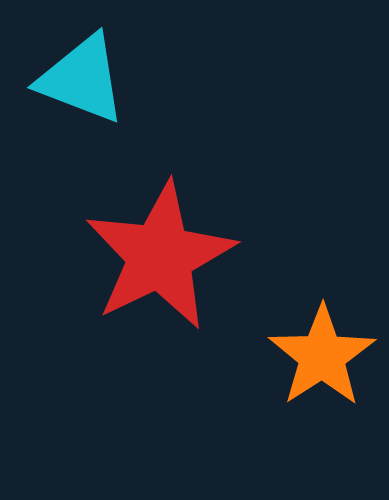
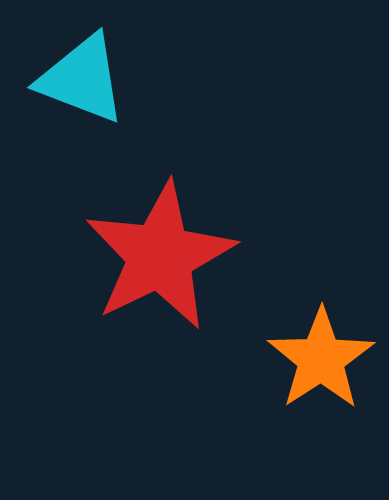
orange star: moved 1 px left, 3 px down
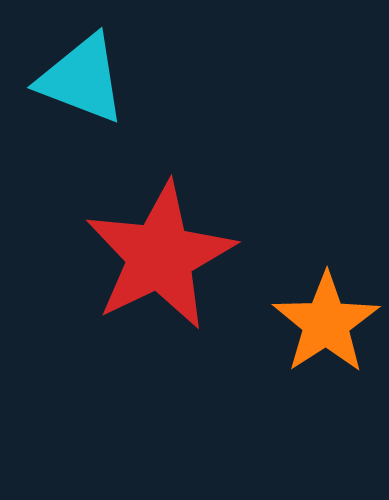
orange star: moved 5 px right, 36 px up
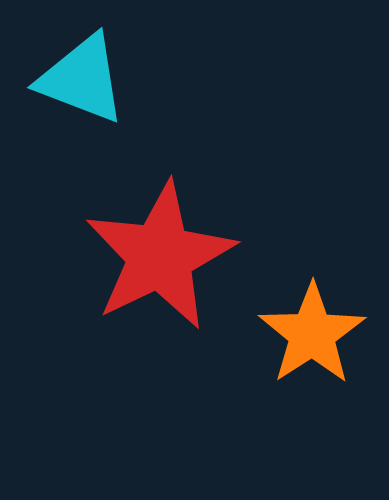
orange star: moved 14 px left, 11 px down
